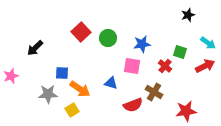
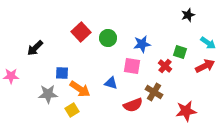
pink star: rotated 21 degrees clockwise
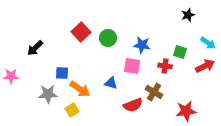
blue star: moved 1 px down; rotated 18 degrees clockwise
red cross: rotated 32 degrees counterclockwise
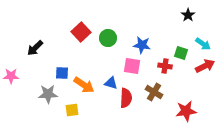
black star: rotated 16 degrees counterclockwise
cyan arrow: moved 5 px left, 1 px down
green square: moved 1 px right, 1 px down
orange arrow: moved 4 px right, 4 px up
red semicircle: moved 7 px left, 7 px up; rotated 66 degrees counterclockwise
yellow square: rotated 24 degrees clockwise
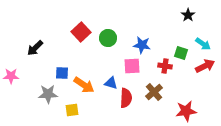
pink square: rotated 12 degrees counterclockwise
brown cross: rotated 18 degrees clockwise
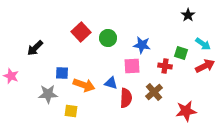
pink star: rotated 21 degrees clockwise
orange arrow: rotated 15 degrees counterclockwise
yellow square: moved 1 px left, 1 px down; rotated 16 degrees clockwise
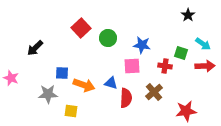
red square: moved 4 px up
red arrow: rotated 24 degrees clockwise
pink star: moved 2 px down
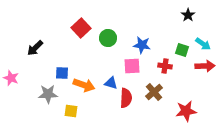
green square: moved 1 px right, 3 px up
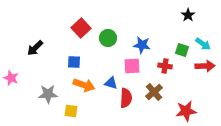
blue square: moved 12 px right, 11 px up
